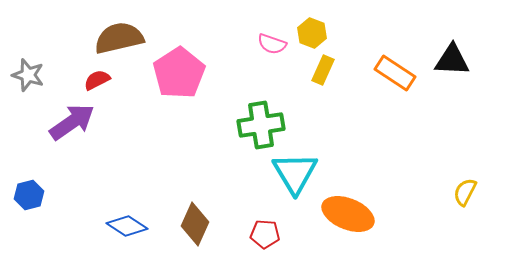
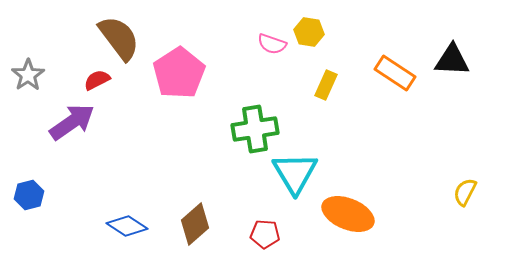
yellow hexagon: moved 3 px left, 1 px up; rotated 12 degrees counterclockwise
brown semicircle: rotated 66 degrees clockwise
yellow rectangle: moved 3 px right, 15 px down
gray star: rotated 20 degrees clockwise
green cross: moved 6 px left, 4 px down
brown diamond: rotated 24 degrees clockwise
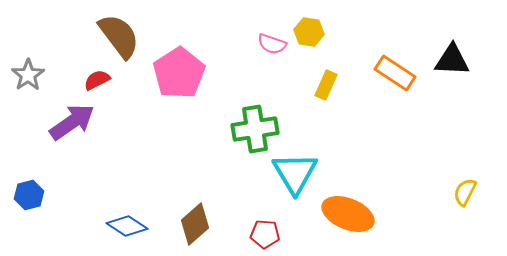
brown semicircle: moved 2 px up
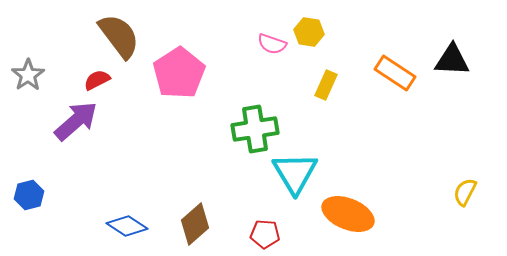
purple arrow: moved 4 px right, 1 px up; rotated 6 degrees counterclockwise
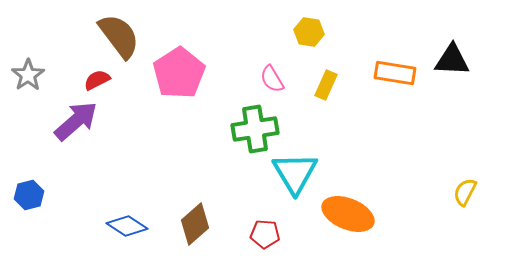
pink semicircle: moved 35 px down; rotated 40 degrees clockwise
orange rectangle: rotated 24 degrees counterclockwise
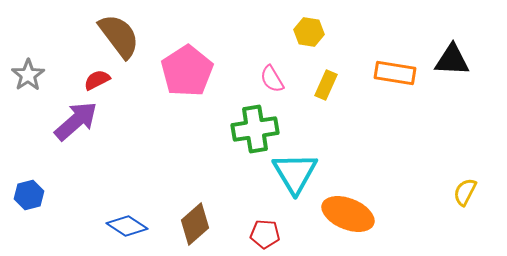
pink pentagon: moved 8 px right, 2 px up
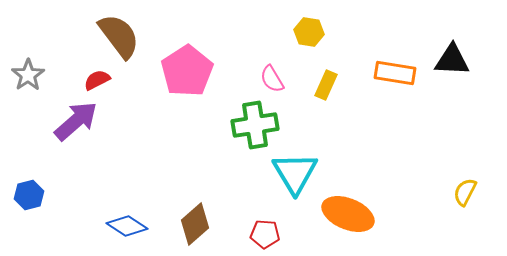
green cross: moved 4 px up
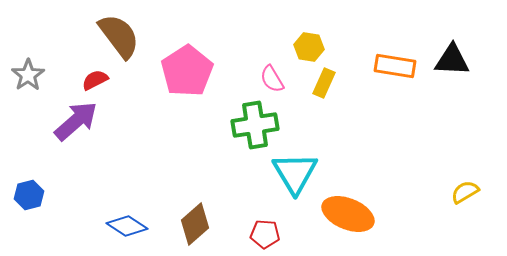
yellow hexagon: moved 15 px down
orange rectangle: moved 7 px up
red semicircle: moved 2 px left
yellow rectangle: moved 2 px left, 2 px up
yellow semicircle: rotated 32 degrees clockwise
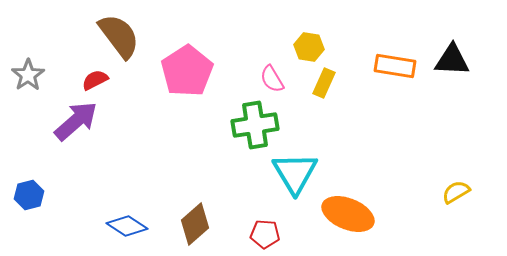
yellow semicircle: moved 9 px left
